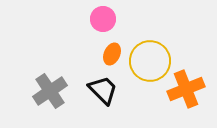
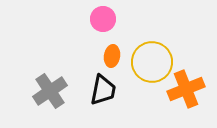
orange ellipse: moved 2 px down; rotated 15 degrees counterclockwise
yellow circle: moved 2 px right, 1 px down
black trapezoid: rotated 56 degrees clockwise
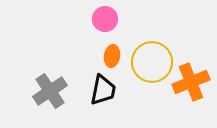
pink circle: moved 2 px right
orange cross: moved 5 px right, 7 px up
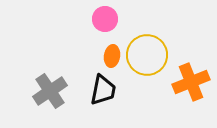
yellow circle: moved 5 px left, 7 px up
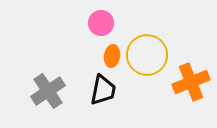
pink circle: moved 4 px left, 4 px down
gray cross: moved 2 px left
